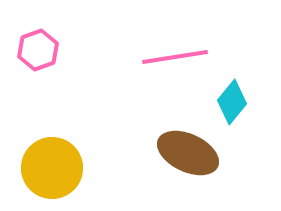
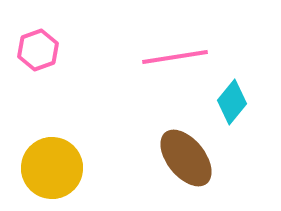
brown ellipse: moved 2 px left, 5 px down; rotated 26 degrees clockwise
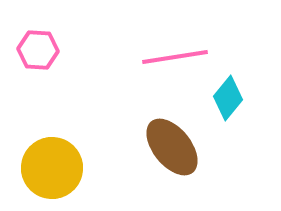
pink hexagon: rotated 24 degrees clockwise
cyan diamond: moved 4 px left, 4 px up
brown ellipse: moved 14 px left, 11 px up
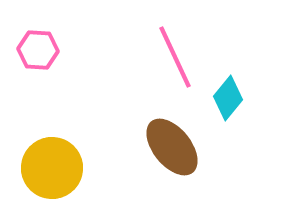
pink line: rotated 74 degrees clockwise
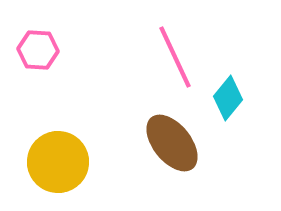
brown ellipse: moved 4 px up
yellow circle: moved 6 px right, 6 px up
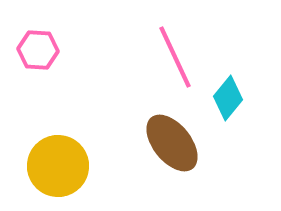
yellow circle: moved 4 px down
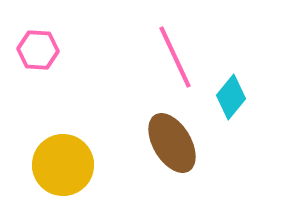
cyan diamond: moved 3 px right, 1 px up
brown ellipse: rotated 8 degrees clockwise
yellow circle: moved 5 px right, 1 px up
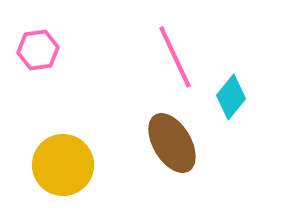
pink hexagon: rotated 12 degrees counterclockwise
